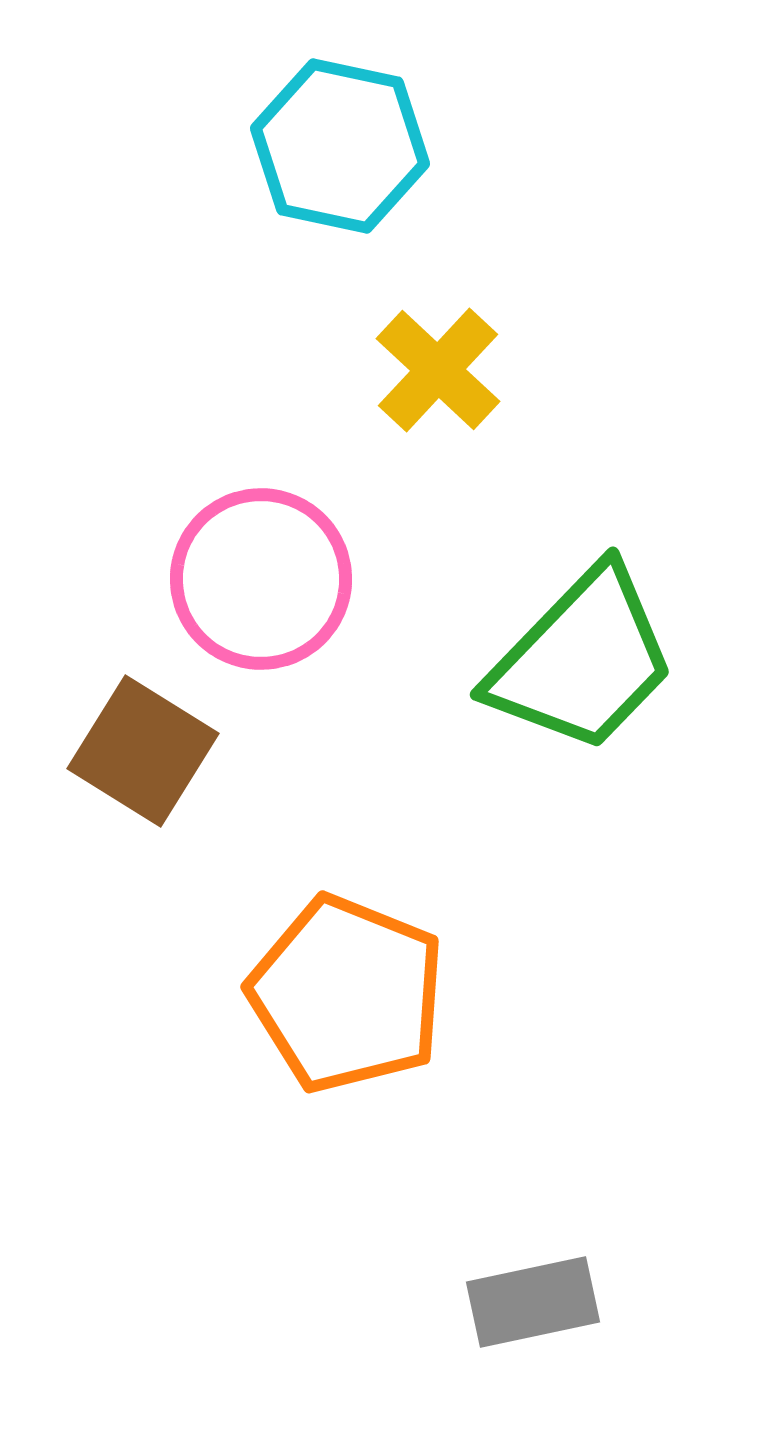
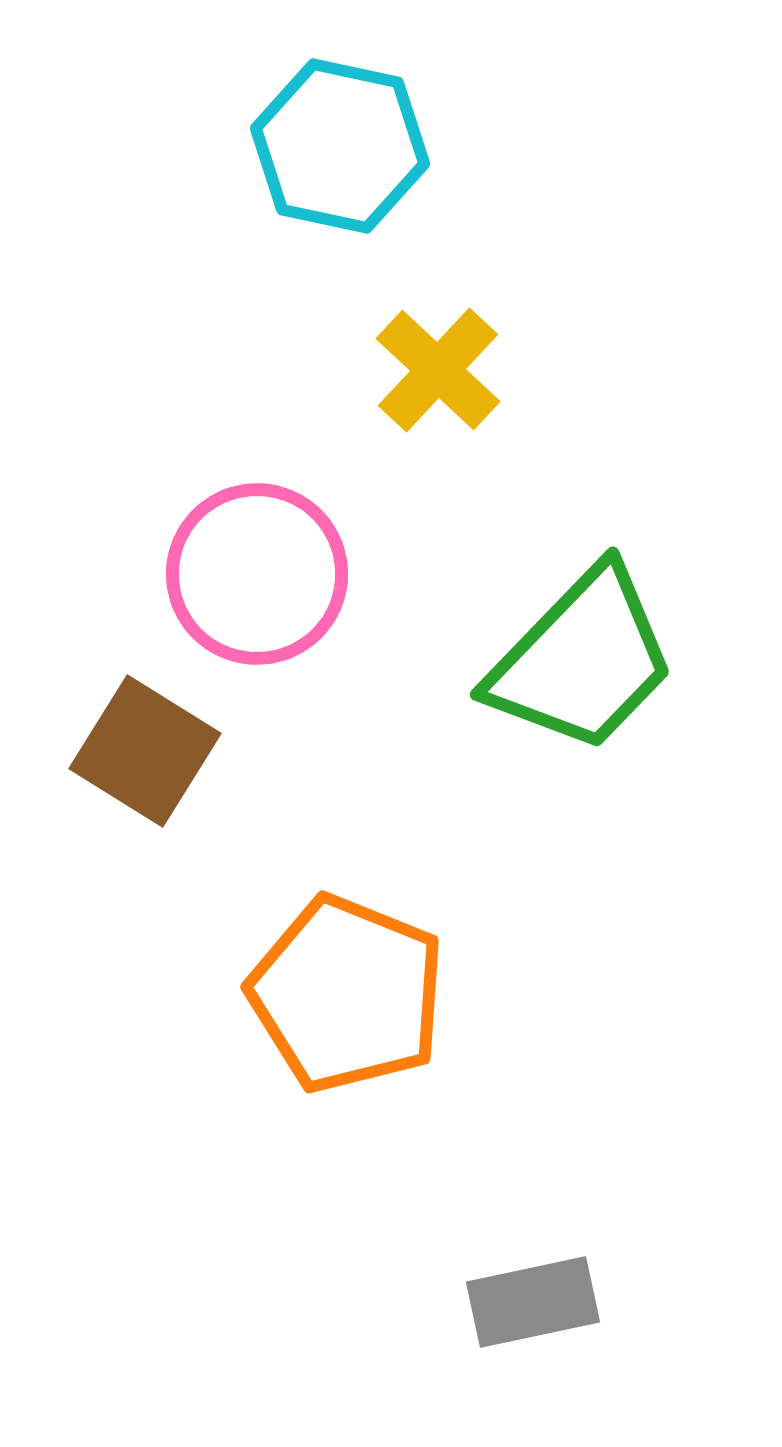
pink circle: moved 4 px left, 5 px up
brown square: moved 2 px right
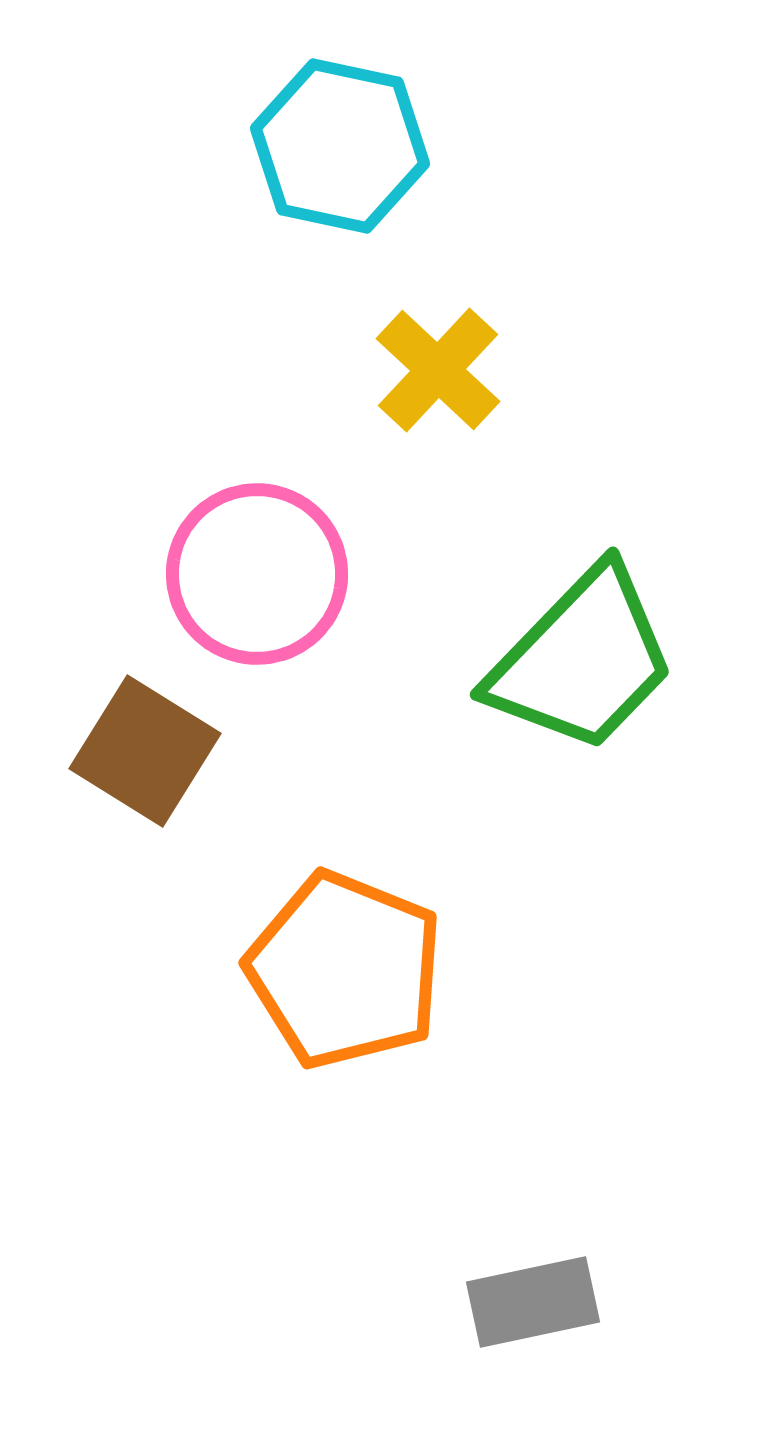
orange pentagon: moved 2 px left, 24 px up
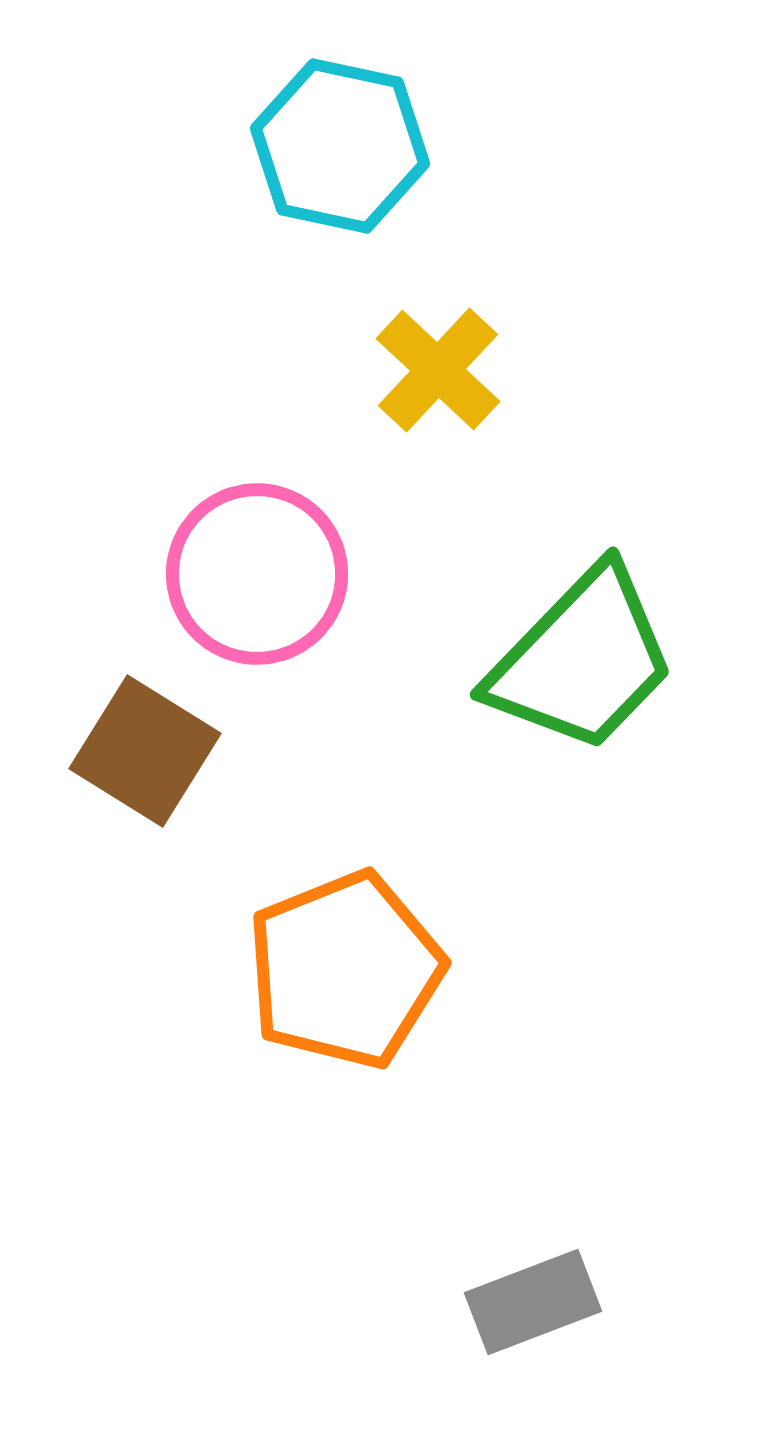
orange pentagon: rotated 28 degrees clockwise
gray rectangle: rotated 9 degrees counterclockwise
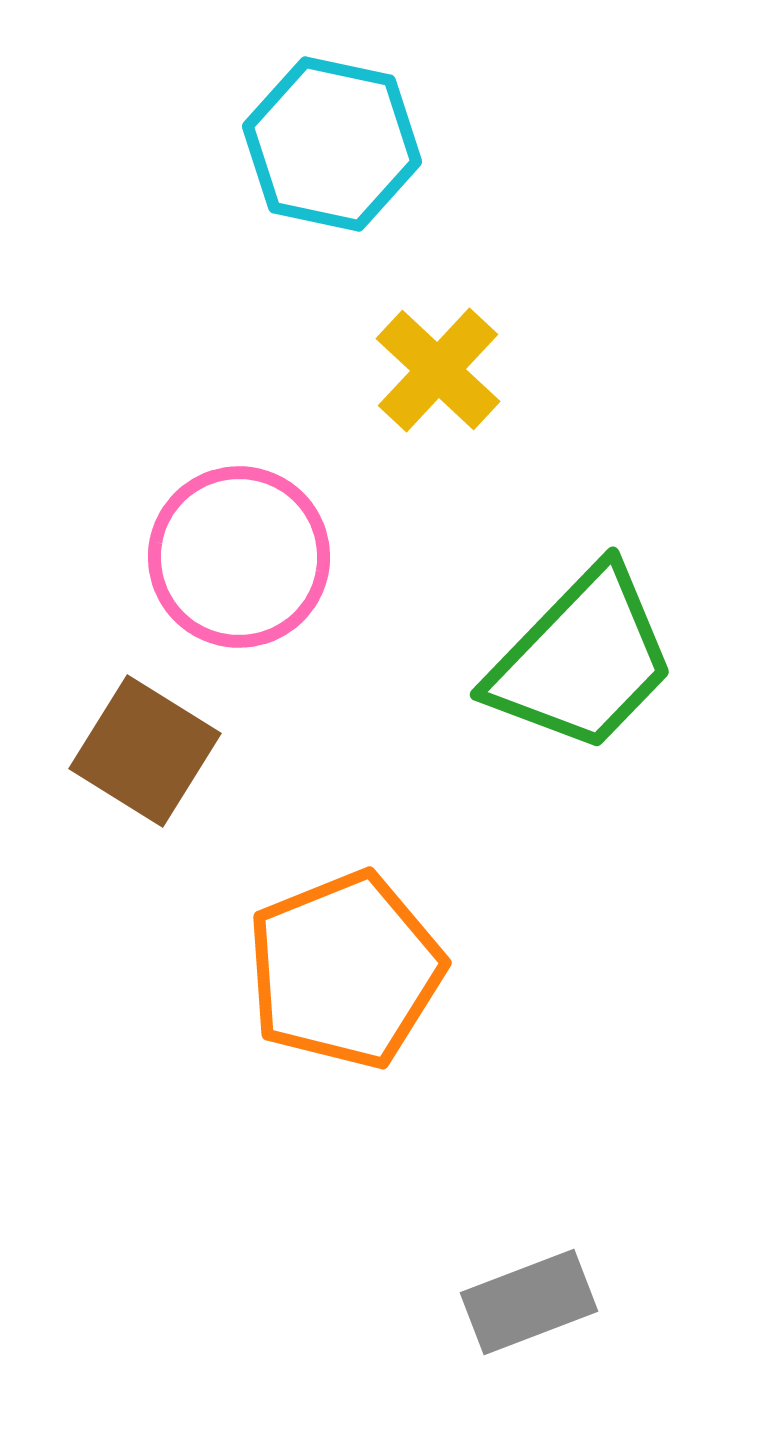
cyan hexagon: moved 8 px left, 2 px up
pink circle: moved 18 px left, 17 px up
gray rectangle: moved 4 px left
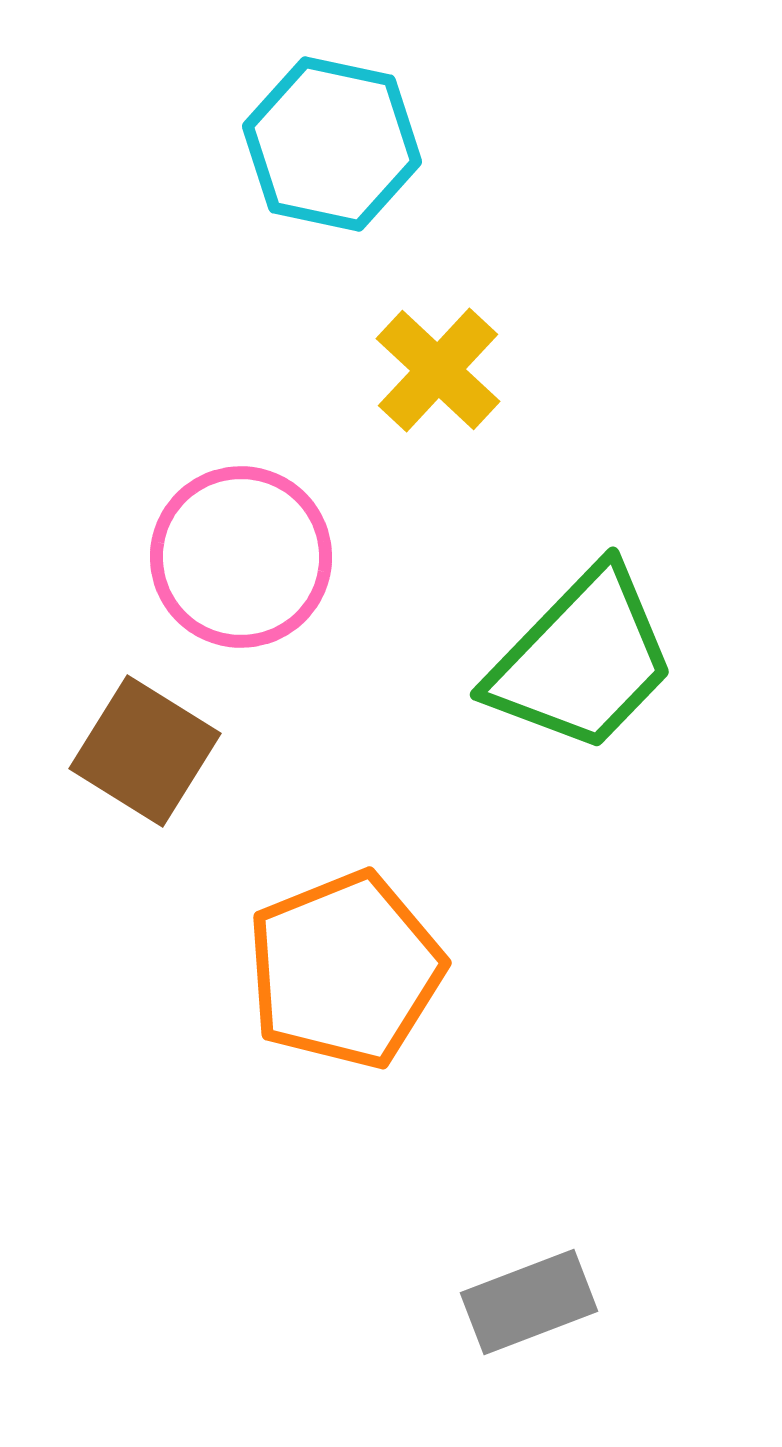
pink circle: moved 2 px right
